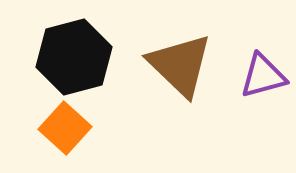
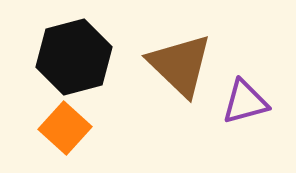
purple triangle: moved 18 px left, 26 px down
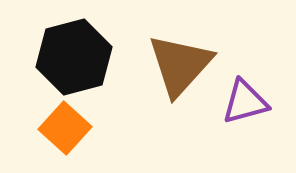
brown triangle: rotated 28 degrees clockwise
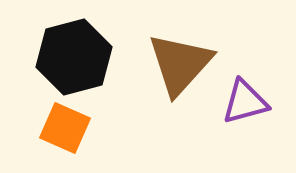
brown triangle: moved 1 px up
orange square: rotated 18 degrees counterclockwise
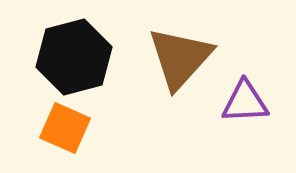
brown triangle: moved 6 px up
purple triangle: rotated 12 degrees clockwise
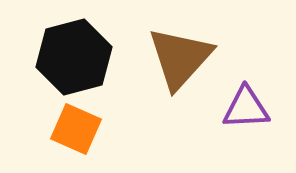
purple triangle: moved 1 px right, 6 px down
orange square: moved 11 px right, 1 px down
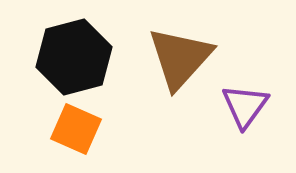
purple triangle: moved 1 px left, 2 px up; rotated 51 degrees counterclockwise
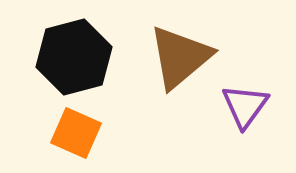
brown triangle: moved 1 px up; rotated 8 degrees clockwise
orange square: moved 4 px down
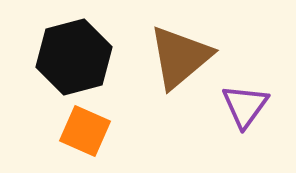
orange square: moved 9 px right, 2 px up
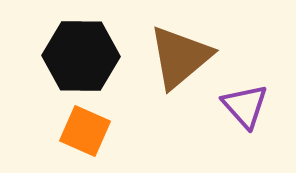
black hexagon: moved 7 px right, 1 px up; rotated 16 degrees clockwise
purple triangle: rotated 18 degrees counterclockwise
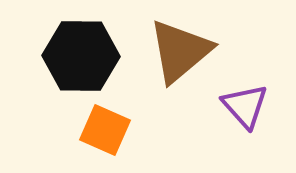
brown triangle: moved 6 px up
orange square: moved 20 px right, 1 px up
